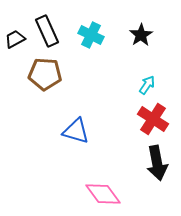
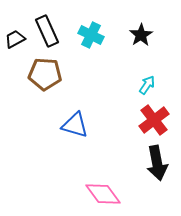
red cross: moved 1 px right, 1 px down; rotated 20 degrees clockwise
blue triangle: moved 1 px left, 6 px up
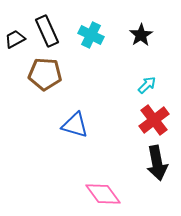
cyan arrow: rotated 12 degrees clockwise
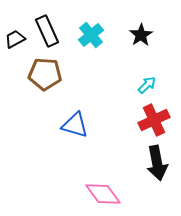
cyan cross: rotated 25 degrees clockwise
red cross: rotated 12 degrees clockwise
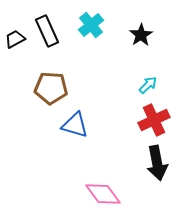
cyan cross: moved 10 px up
brown pentagon: moved 6 px right, 14 px down
cyan arrow: moved 1 px right
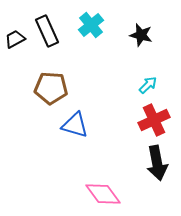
black star: rotated 25 degrees counterclockwise
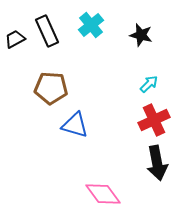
cyan arrow: moved 1 px right, 1 px up
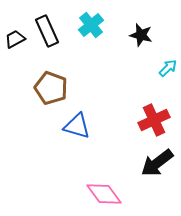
cyan arrow: moved 19 px right, 16 px up
brown pentagon: rotated 16 degrees clockwise
blue triangle: moved 2 px right, 1 px down
black arrow: rotated 64 degrees clockwise
pink diamond: moved 1 px right
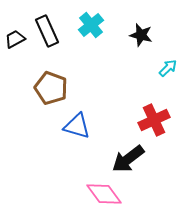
black arrow: moved 29 px left, 4 px up
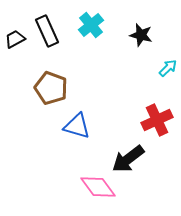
red cross: moved 3 px right
pink diamond: moved 6 px left, 7 px up
